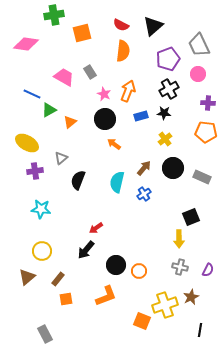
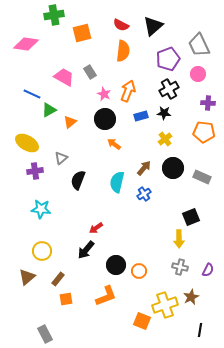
orange pentagon at (206, 132): moved 2 px left
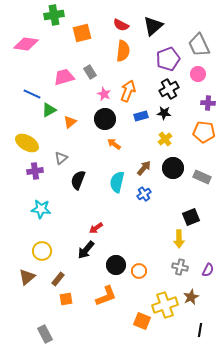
pink trapezoid at (64, 77): rotated 45 degrees counterclockwise
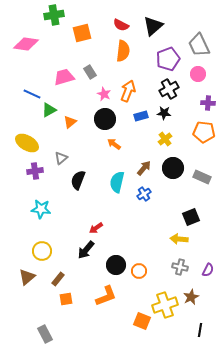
yellow arrow at (179, 239): rotated 96 degrees clockwise
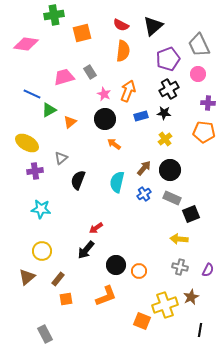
black circle at (173, 168): moved 3 px left, 2 px down
gray rectangle at (202, 177): moved 30 px left, 21 px down
black square at (191, 217): moved 3 px up
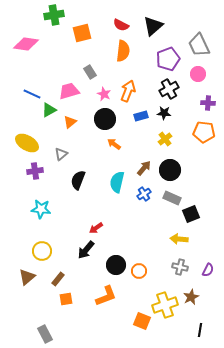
pink trapezoid at (64, 77): moved 5 px right, 14 px down
gray triangle at (61, 158): moved 4 px up
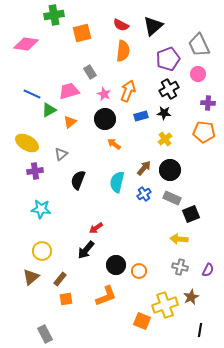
brown triangle at (27, 277): moved 4 px right
brown rectangle at (58, 279): moved 2 px right
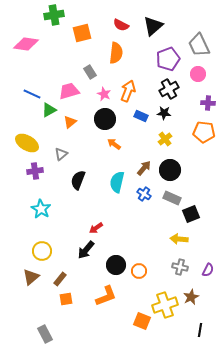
orange semicircle at (123, 51): moved 7 px left, 2 px down
blue rectangle at (141, 116): rotated 40 degrees clockwise
blue cross at (144, 194): rotated 24 degrees counterclockwise
cyan star at (41, 209): rotated 24 degrees clockwise
